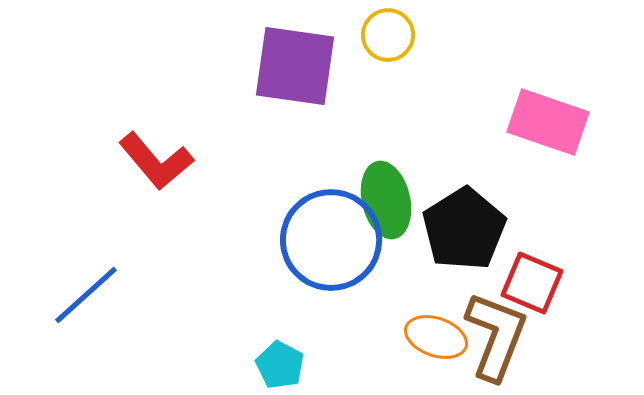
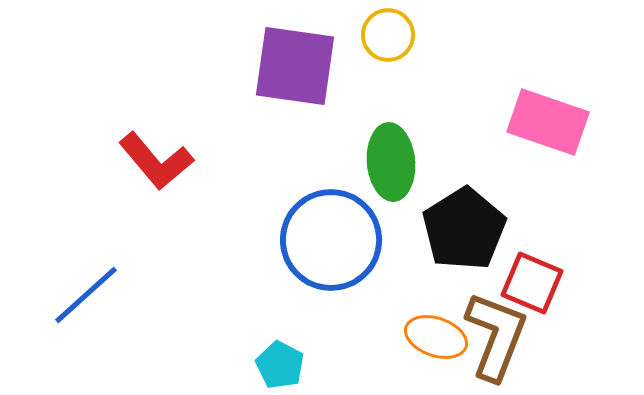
green ellipse: moved 5 px right, 38 px up; rotated 8 degrees clockwise
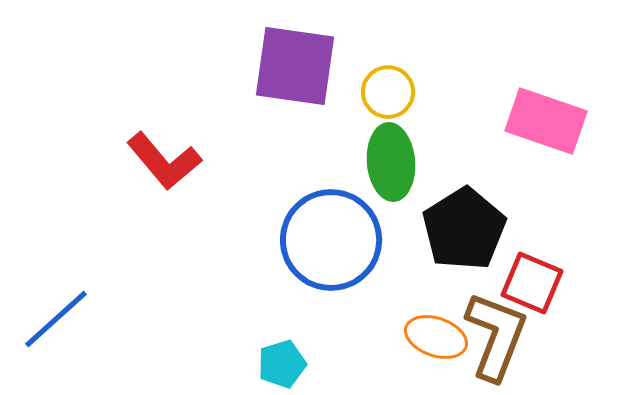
yellow circle: moved 57 px down
pink rectangle: moved 2 px left, 1 px up
red L-shape: moved 8 px right
blue line: moved 30 px left, 24 px down
cyan pentagon: moved 2 px right, 1 px up; rotated 27 degrees clockwise
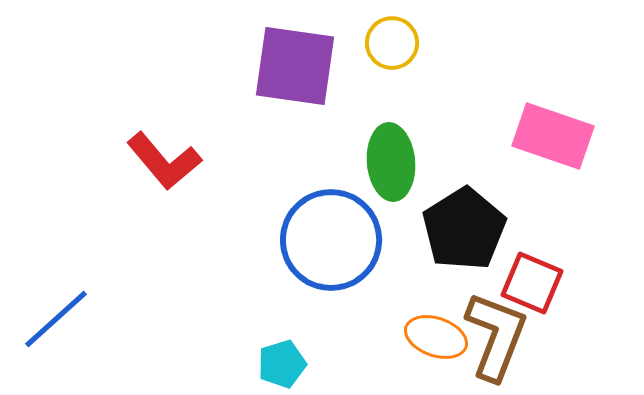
yellow circle: moved 4 px right, 49 px up
pink rectangle: moved 7 px right, 15 px down
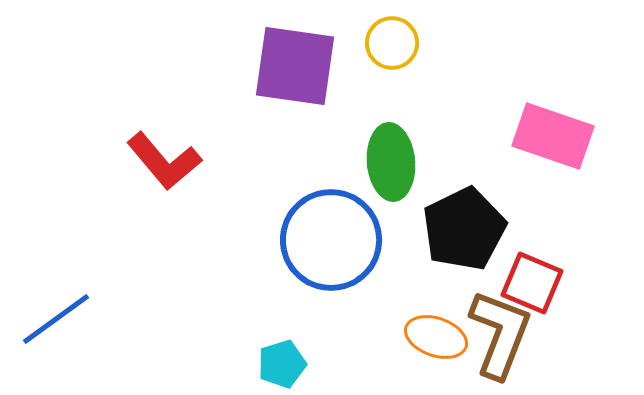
black pentagon: rotated 6 degrees clockwise
blue line: rotated 6 degrees clockwise
brown L-shape: moved 4 px right, 2 px up
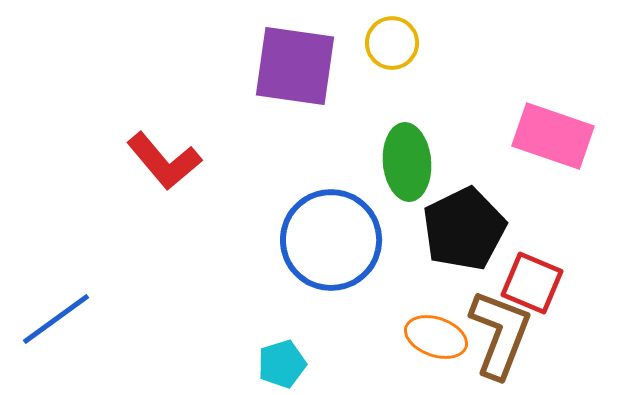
green ellipse: moved 16 px right
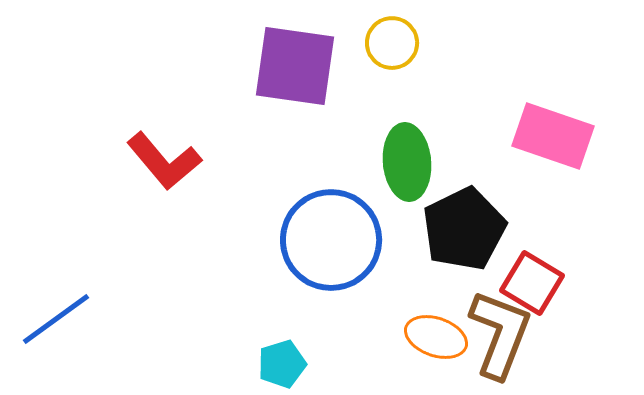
red square: rotated 8 degrees clockwise
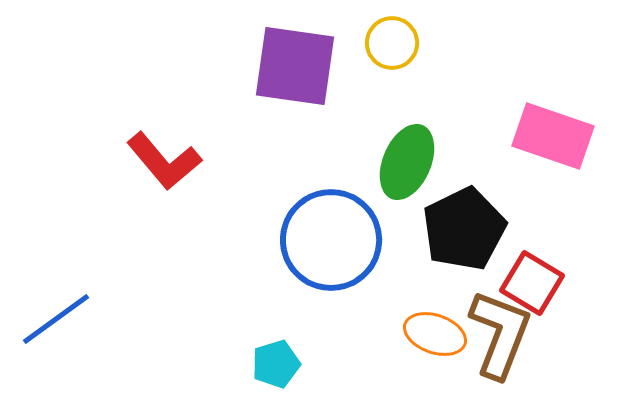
green ellipse: rotated 28 degrees clockwise
orange ellipse: moved 1 px left, 3 px up
cyan pentagon: moved 6 px left
